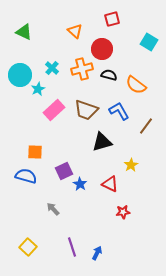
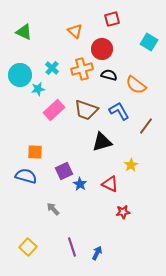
cyan star: rotated 16 degrees clockwise
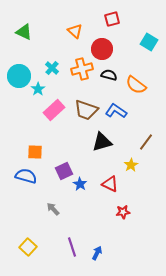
cyan circle: moved 1 px left, 1 px down
cyan star: rotated 24 degrees counterclockwise
blue L-shape: moved 3 px left; rotated 25 degrees counterclockwise
brown line: moved 16 px down
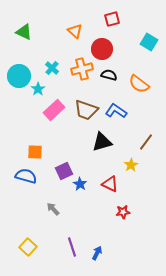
orange semicircle: moved 3 px right, 1 px up
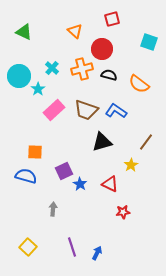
cyan square: rotated 12 degrees counterclockwise
gray arrow: rotated 48 degrees clockwise
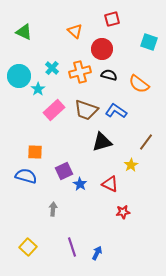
orange cross: moved 2 px left, 3 px down
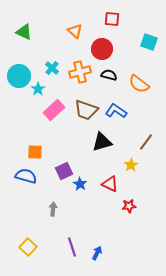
red square: rotated 21 degrees clockwise
red star: moved 6 px right, 6 px up
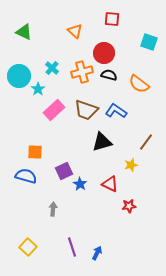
red circle: moved 2 px right, 4 px down
orange cross: moved 2 px right
yellow star: rotated 16 degrees clockwise
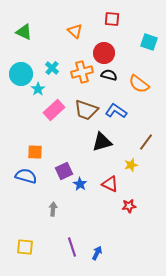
cyan circle: moved 2 px right, 2 px up
yellow square: moved 3 px left; rotated 36 degrees counterclockwise
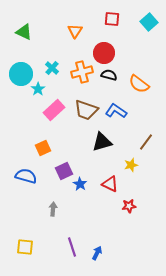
orange triangle: rotated 21 degrees clockwise
cyan square: moved 20 px up; rotated 30 degrees clockwise
orange square: moved 8 px right, 4 px up; rotated 28 degrees counterclockwise
